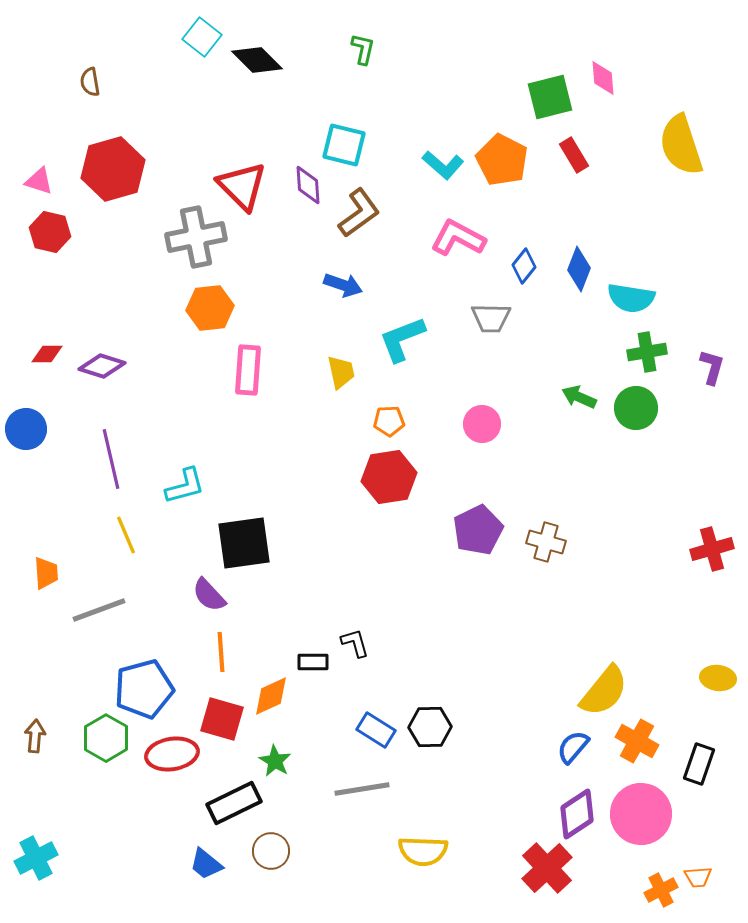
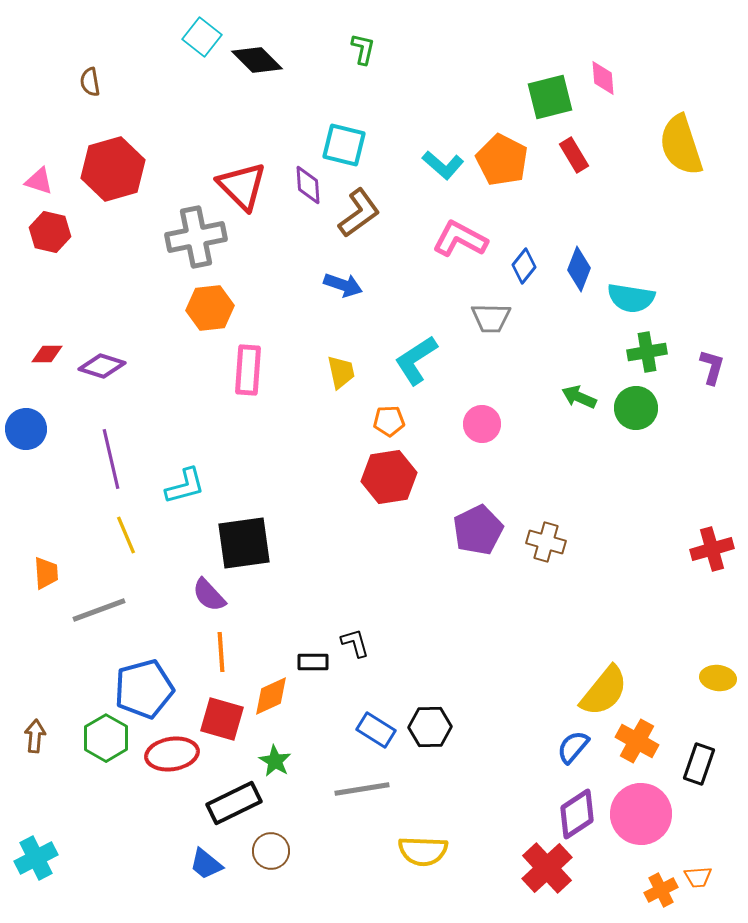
pink L-shape at (458, 238): moved 2 px right, 1 px down
cyan L-shape at (402, 339): moved 14 px right, 21 px down; rotated 12 degrees counterclockwise
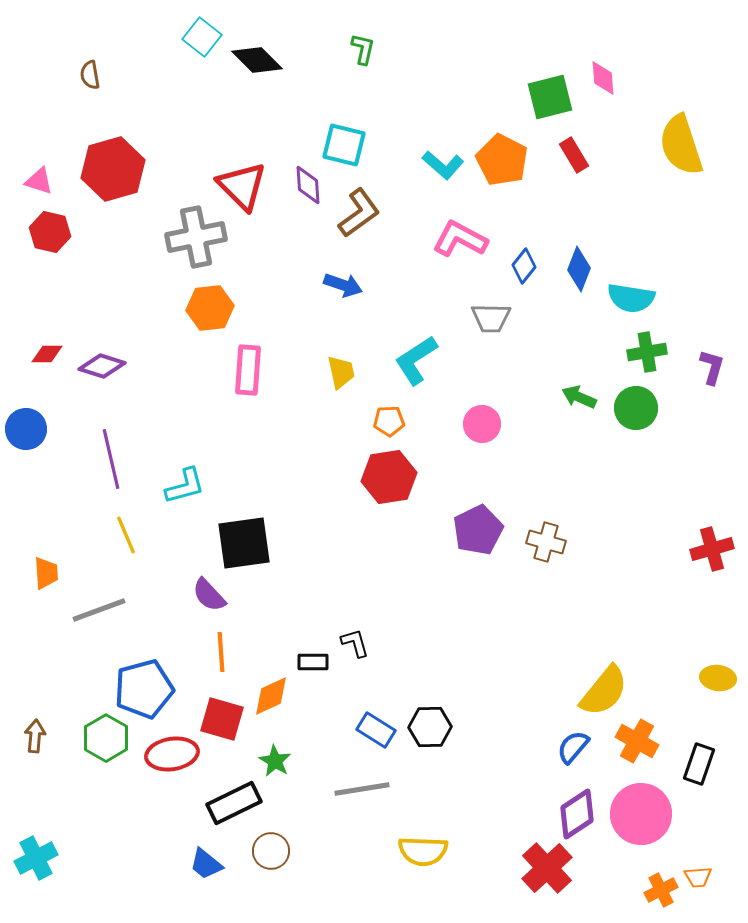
brown semicircle at (90, 82): moved 7 px up
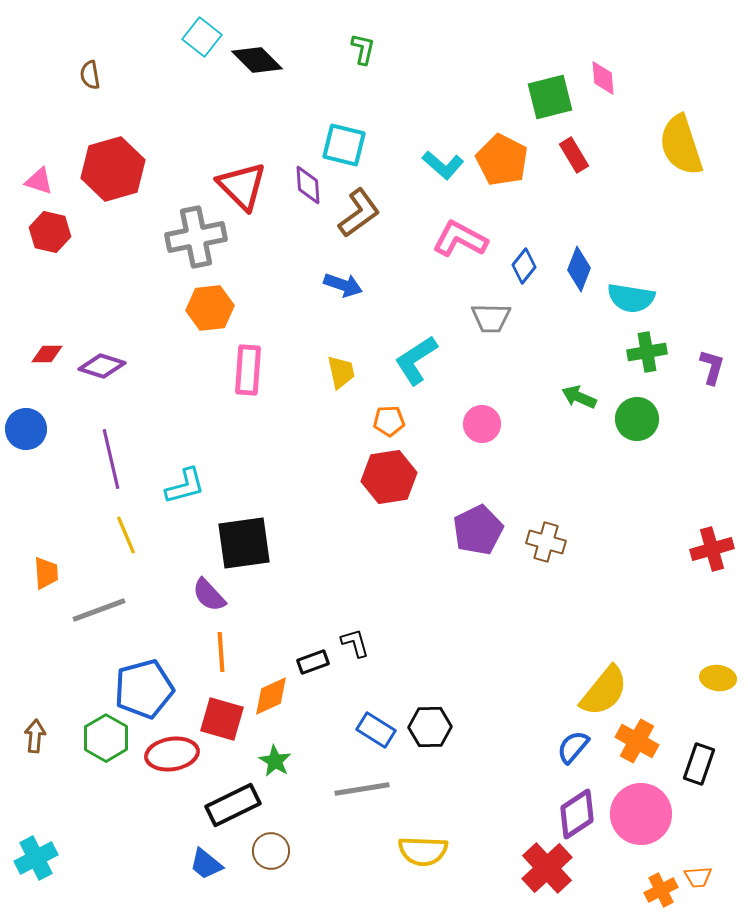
green circle at (636, 408): moved 1 px right, 11 px down
black rectangle at (313, 662): rotated 20 degrees counterclockwise
black rectangle at (234, 803): moved 1 px left, 2 px down
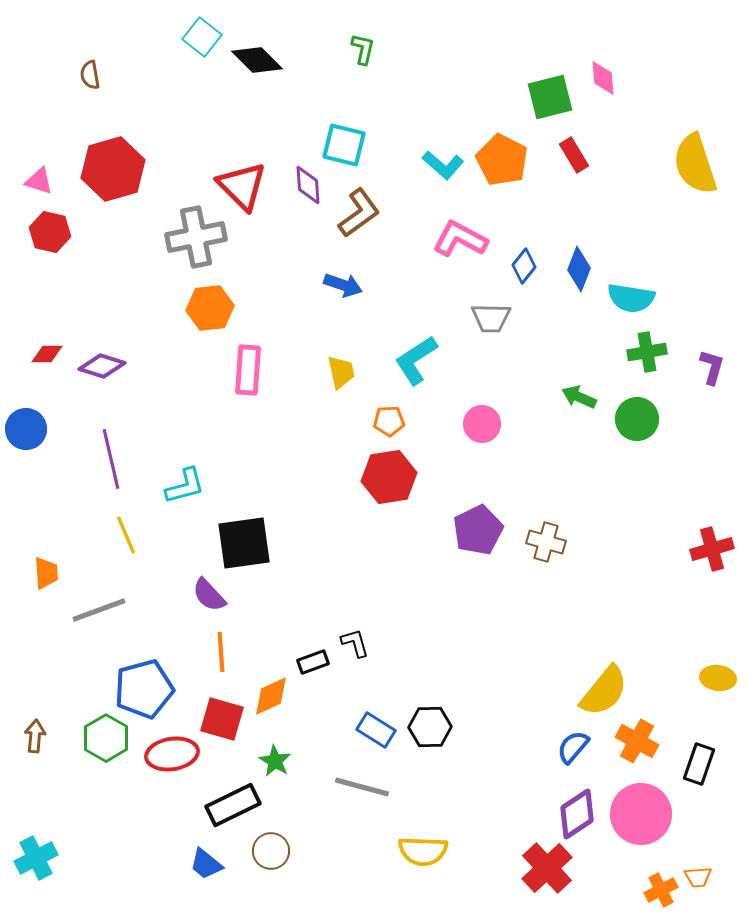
yellow semicircle at (681, 145): moved 14 px right, 19 px down
gray line at (362, 789): moved 2 px up; rotated 24 degrees clockwise
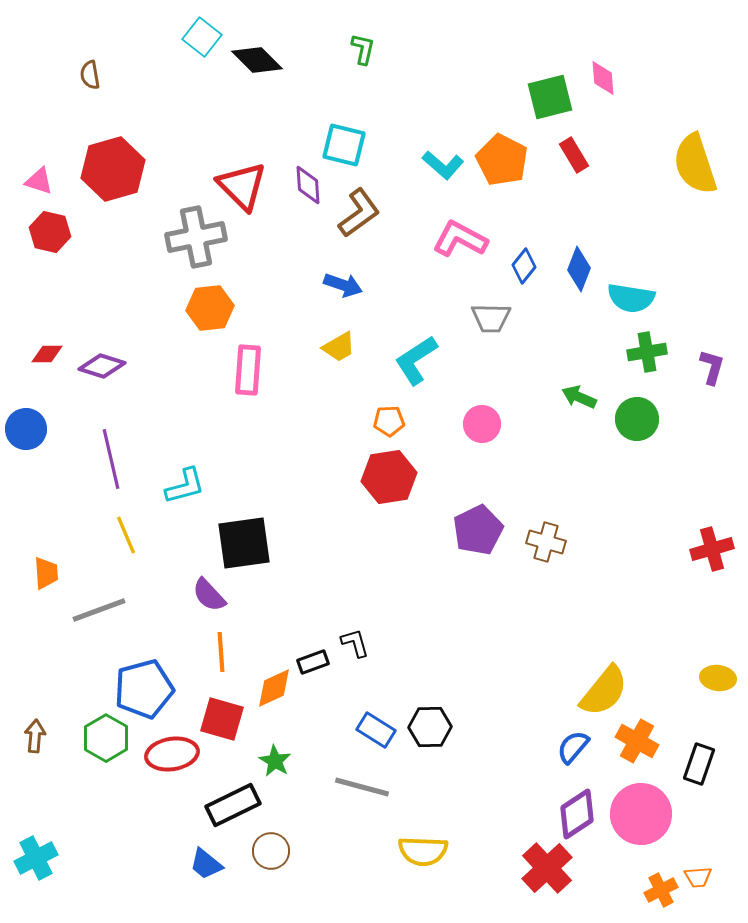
yellow trapezoid at (341, 372): moved 2 px left, 25 px up; rotated 72 degrees clockwise
orange diamond at (271, 696): moved 3 px right, 8 px up
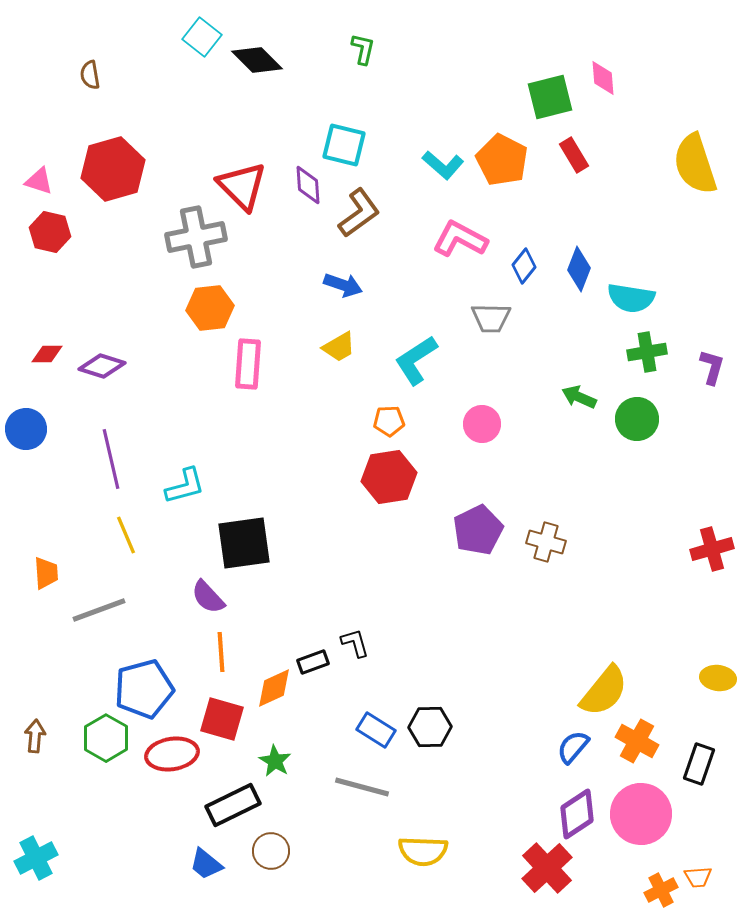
pink rectangle at (248, 370): moved 6 px up
purple semicircle at (209, 595): moved 1 px left, 2 px down
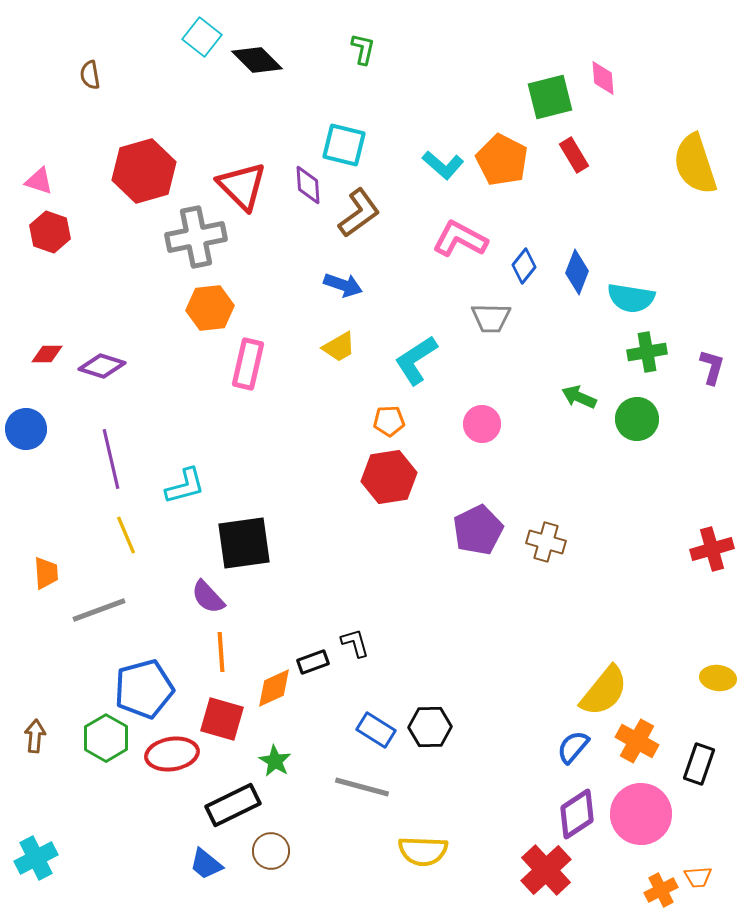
red hexagon at (113, 169): moved 31 px right, 2 px down
red hexagon at (50, 232): rotated 6 degrees clockwise
blue diamond at (579, 269): moved 2 px left, 3 px down
pink rectangle at (248, 364): rotated 9 degrees clockwise
red cross at (547, 868): moved 1 px left, 2 px down
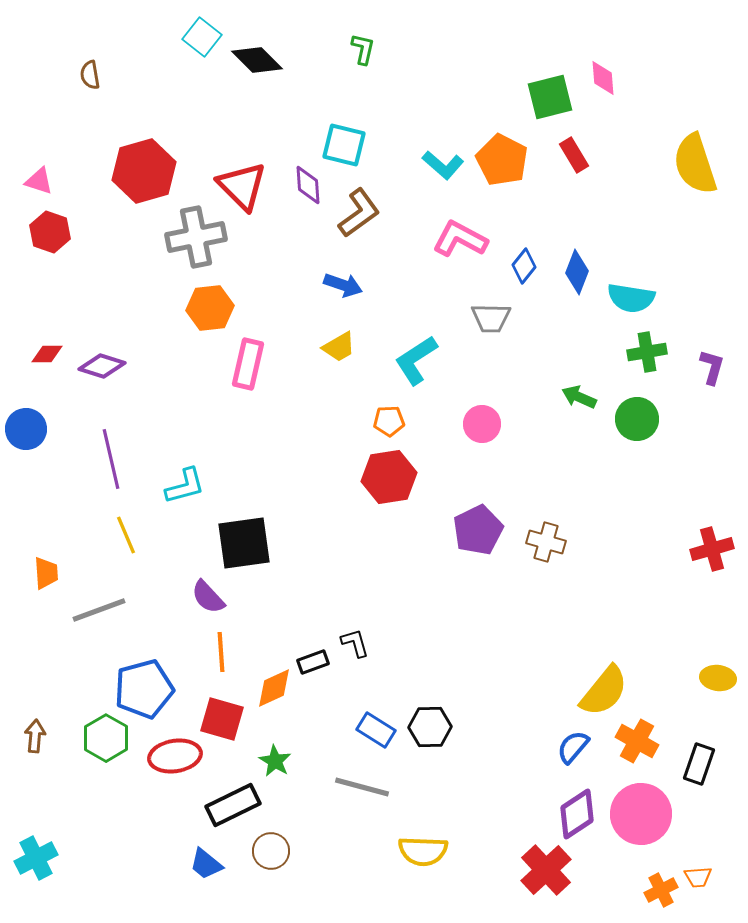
red ellipse at (172, 754): moved 3 px right, 2 px down
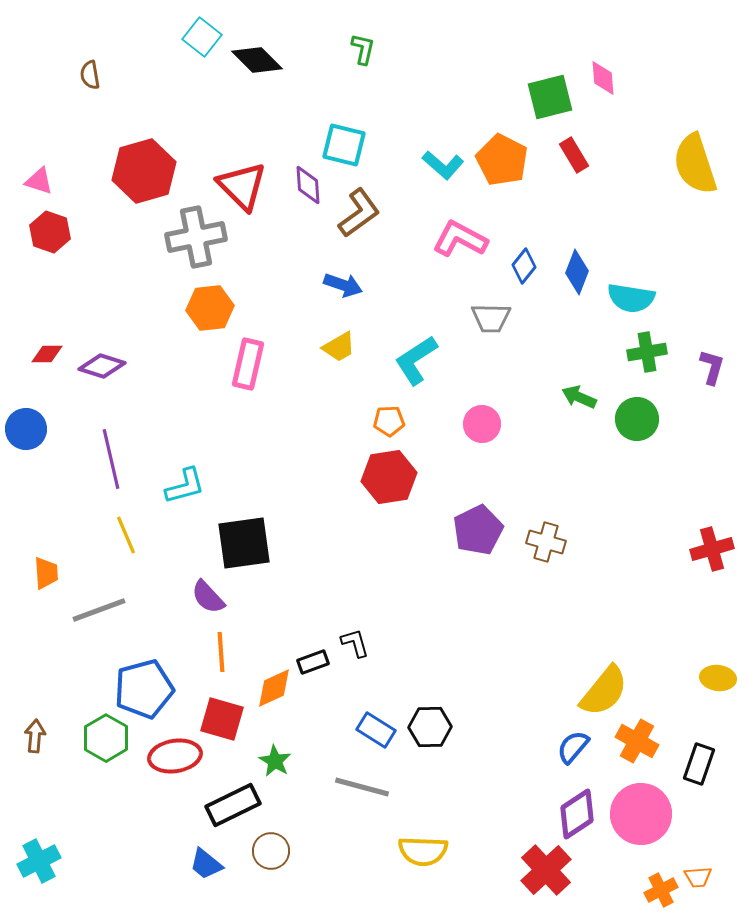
cyan cross at (36, 858): moved 3 px right, 3 px down
